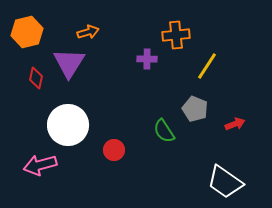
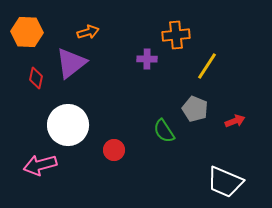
orange hexagon: rotated 16 degrees clockwise
purple triangle: moved 2 px right; rotated 20 degrees clockwise
red arrow: moved 3 px up
white trapezoid: rotated 12 degrees counterclockwise
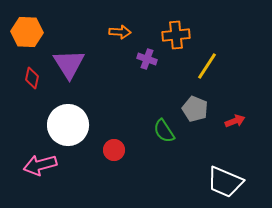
orange arrow: moved 32 px right; rotated 20 degrees clockwise
purple cross: rotated 18 degrees clockwise
purple triangle: moved 2 px left, 1 px down; rotated 24 degrees counterclockwise
red diamond: moved 4 px left
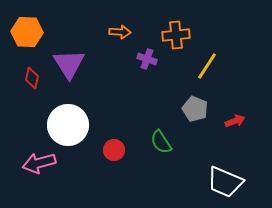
green semicircle: moved 3 px left, 11 px down
pink arrow: moved 1 px left, 2 px up
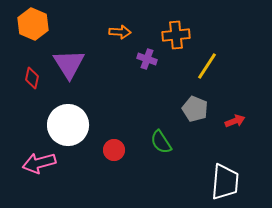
orange hexagon: moved 6 px right, 8 px up; rotated 20 degrees clockwise
white trapezoid: rotated 108 degrees counterclockwise
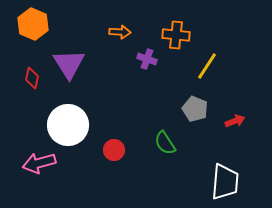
orange cross: rotated 12 degrees clockwise
green semicircle: moved 4 px right, 1 px down
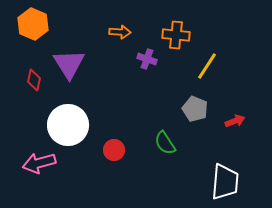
red diamond: moved 2 px right, 2 px down
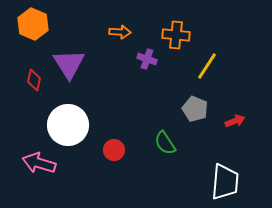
pink arrow: rotated 32 degrees clockwise
